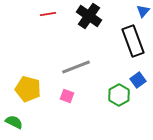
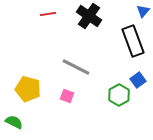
gray line: rotated 48 degrees clockwise
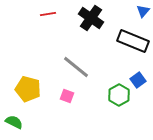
black cross: moved 2 px right, 2 px down
black rectangle: rotated 48 degrees counterclockwise
gray line: rotated 12 degrees clockwise
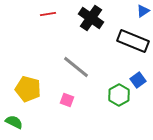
blue triangle: rotated 16 degrees clockwise
pink square: moved 4 px down
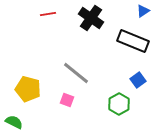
gray line: moved 6 px down
green hexagon: moved 9 px down
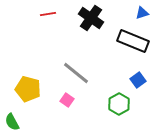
blue triangle: moved 1 px left, 2 px down; rotated 16 degrees clockwise
pink square: rotated 16 degrees clockwise
green semicircle: moved 2 px left; rotated 144 degrees counterclockwise
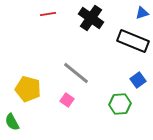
green hexagon: moved 1 px right; rotated 25 degrees clockwise
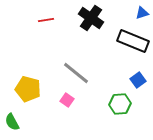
red line: moved 2 px left, 6 px down
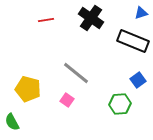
blue triangle: moved 1 px left
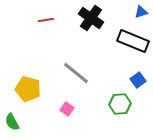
blue triangle: moved 1 px up
pink square: moved 9 px down
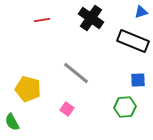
red line: moved 4 px left
blue square: rotated 35 degrees clockwise
green hexagon: moved 5 px right, 3 px down
